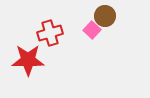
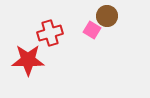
brown circle: moved 2 px right
pink square: rotated 12 degrees counterclockwise
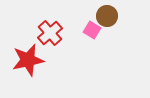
red cross: rotated 25 degrees counterclockwise
red star: rotated 12 degrees counterclockwise
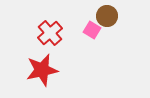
red star: moved 14 px right, 10 px down
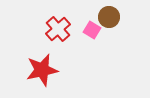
brown circle: moved 2 px right, 1 px down
red cross: moved 8 px right, 4 px up
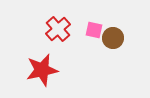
brown circle: moved 4 px right, 21 px down
pink square: moved 2 px right; rotated 18 degrees counterclockwise
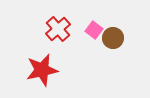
pink square: rotated 24 degrees clockwise
